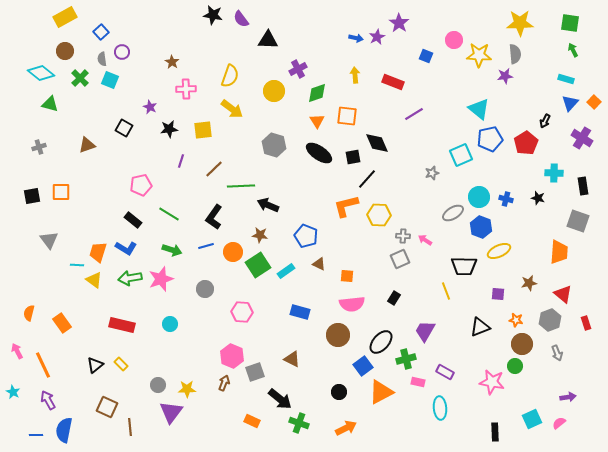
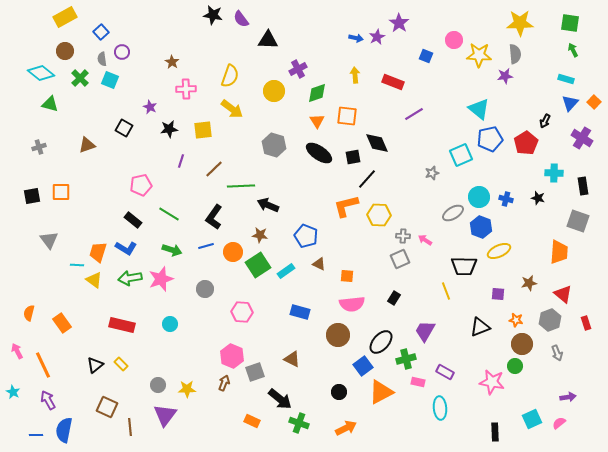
purple triangle at (171, 412): moved 6 px left, 3 px down
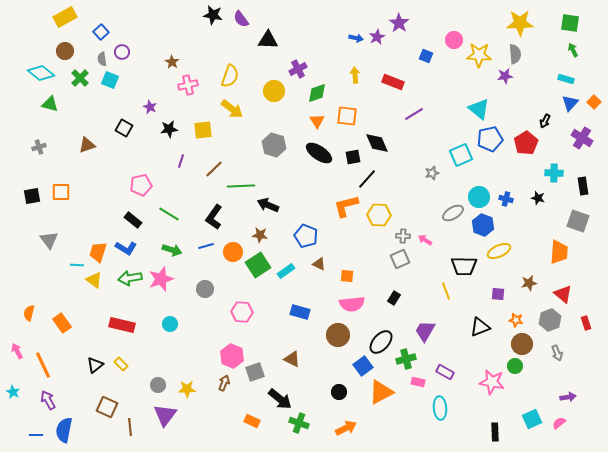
pink cross at (186, 89): moved 2 px right, 4 px up; rotated 12 degrees counterclockwise
blue hexagon at (481, 227): moved 2 px right, 2 px up
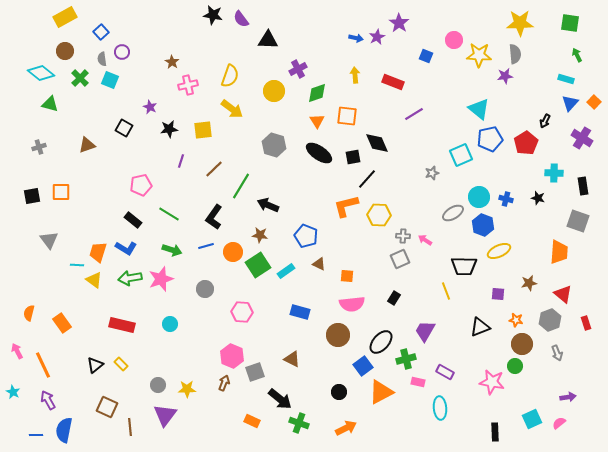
green arrow at (573, 50): moved 4 px right, 5 px down
green line at (241, 186): rotated 56 degrees counterclockwise
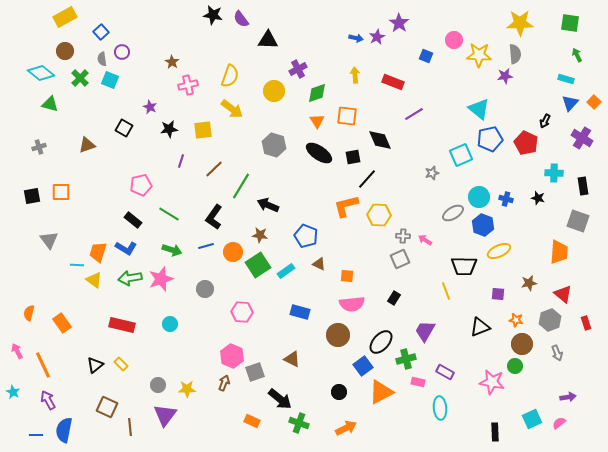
black diamond at (377, 143): moved 3 px right, 3 px up
red pentagon at (526, 143): rotated 15 degrees counterclockwise
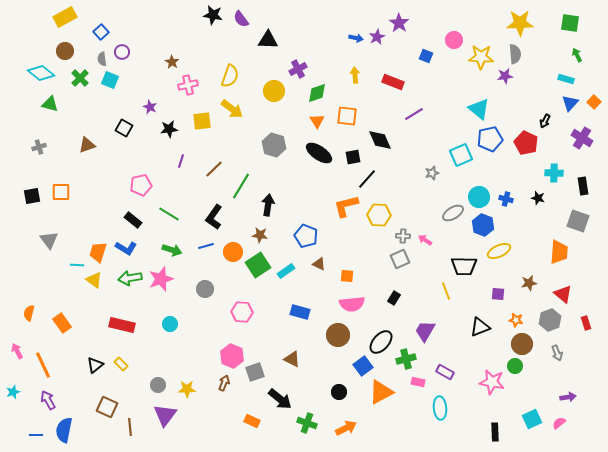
yellow star at (479, 55): moved 2 px right, 2 px down
yellow square at (203, 130): moved 1 px left, 9 px up
black arrow at (268, 205): rotated 75 degrees clockwise
cyan star at (13, 392): rotated 24 degrees clockwise
green cross at (299, 423): moved 8 px right
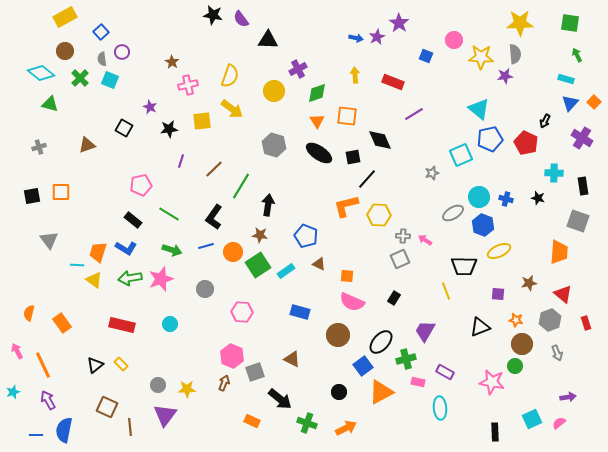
pink semicircle at (352, 304): moved 2 px up; rotated 30 degrees clockwise
